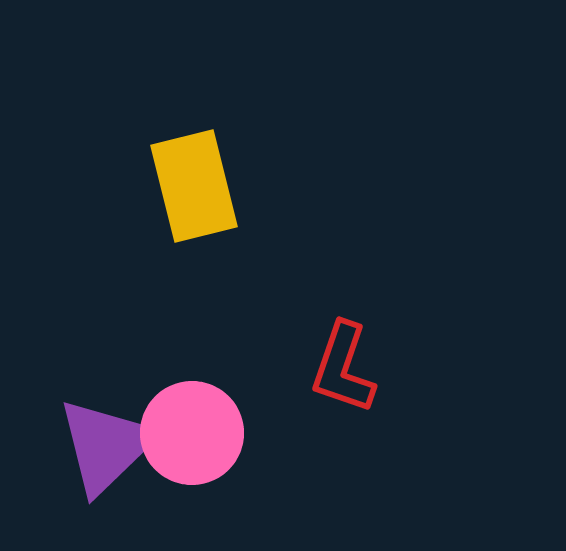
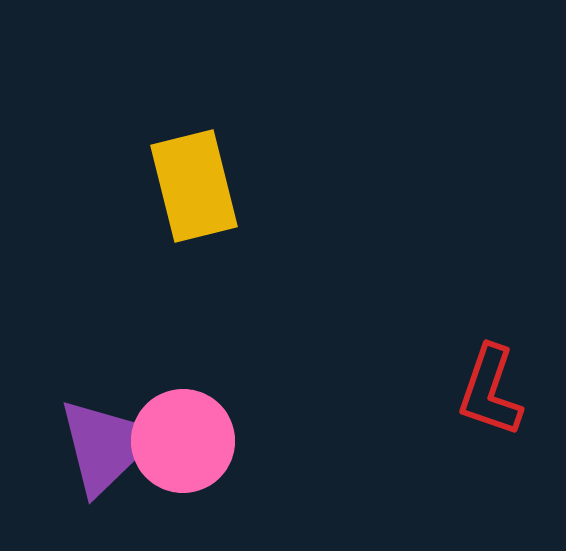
red L-shape: moved 147 px right, 23 px down
pink circle: moved 9 px left, 8 px down
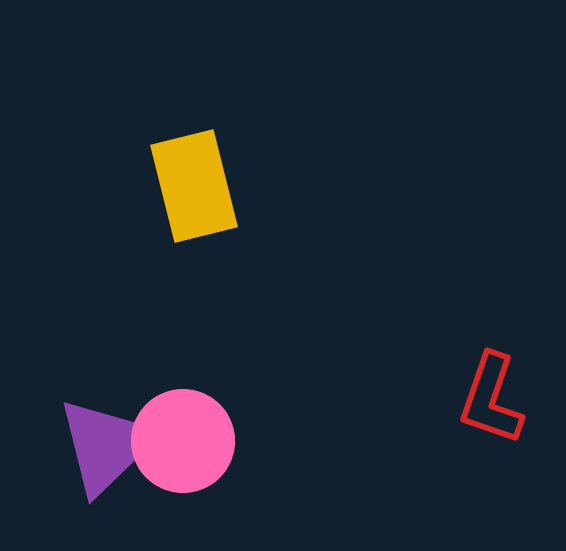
red L-shape: moved 1 px right, 8 px down
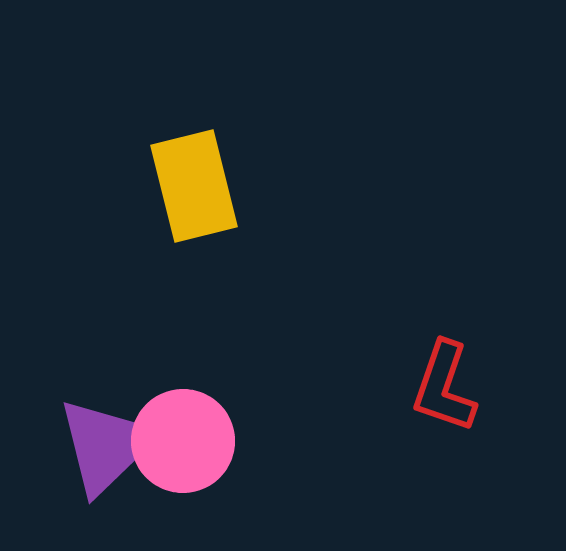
red L-shape: moved 47 px left, 12 px up
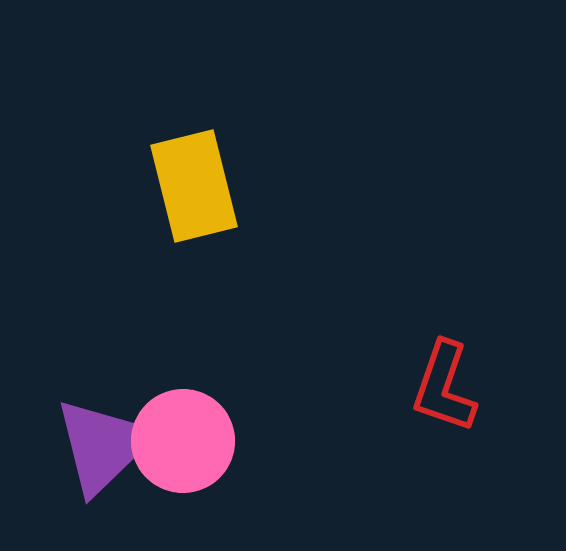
purple triangle: moved 3 px left
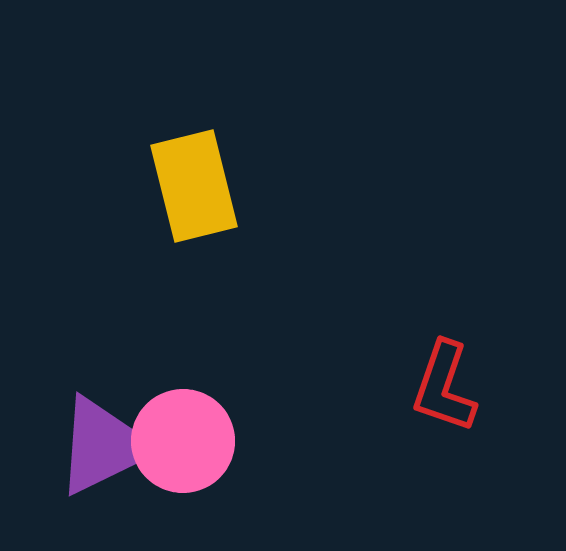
purple triangle: rotated 18 degrees clockwise
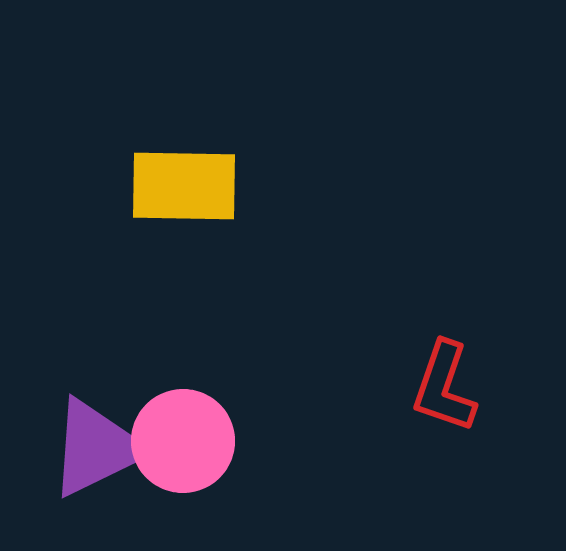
yellow rectangle: moved 10 px left; rotated 75 degrees counterclockwise
purple triangle: moved 7 px left, 2 px down
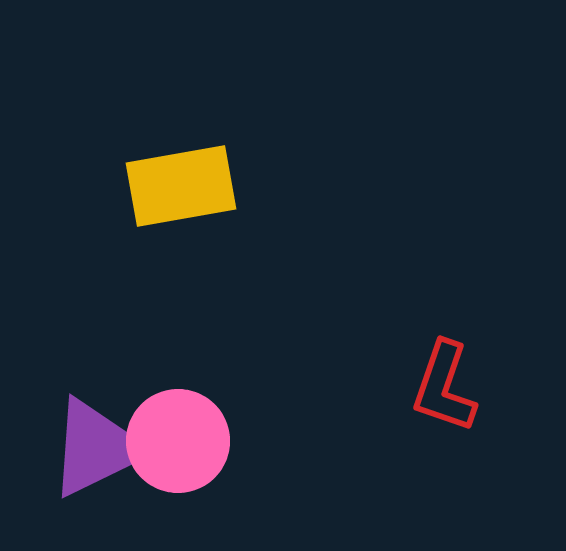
yellow rectangle: moved 3 px left; rotated 11 degrees counterclockwise
pink circle: moved 5 px left
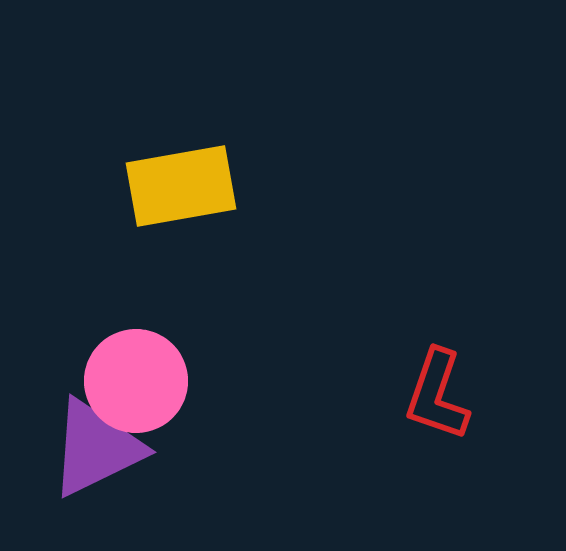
red L-shape: moved 7 px left, 8 px down
pink circle: moved 42 px left, 60 px up
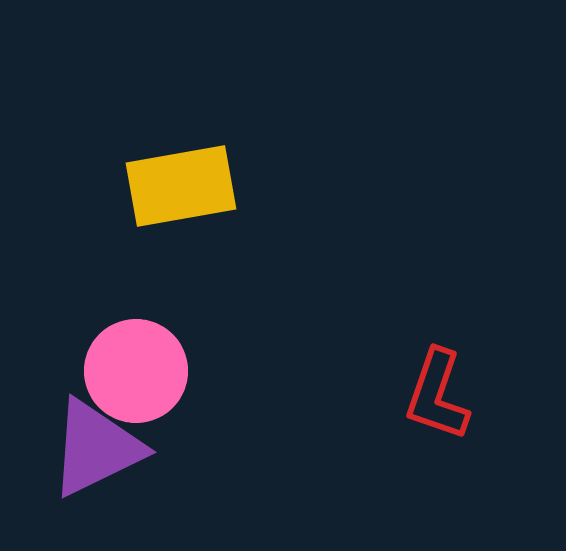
pink circle: moved 10 px up
